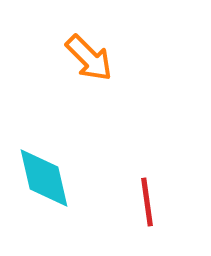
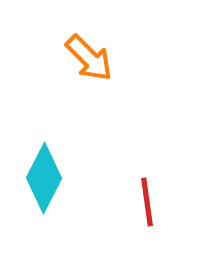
cyan diamond: rotated 40 degrees clockwise
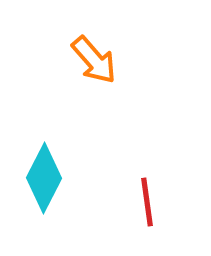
orange arrow: moved 5 px right, 2 px down; rotated 4 degrees clockwise
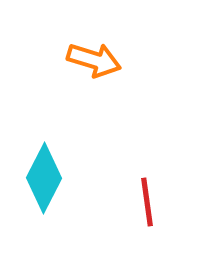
orange arrow: rotated 32 degrees counterclockwise
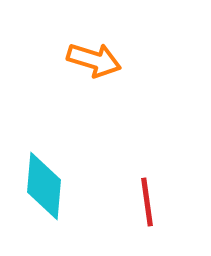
cyan diamond: moved 8 px down; rotated 22 degrees counterclockwise
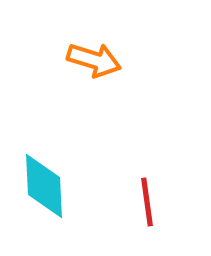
cyan diamond: rotated 8 degrees counterclockwise
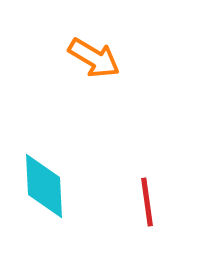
orange arrow: moved 2 px up; rotated 14 degrees clockwise
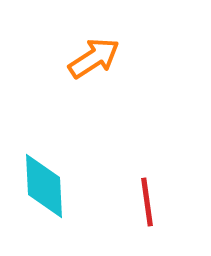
orange arrow: rotated 64 degrees counterclockwise
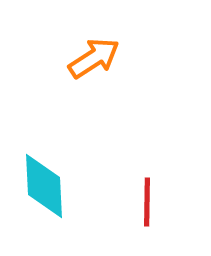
red line: rotated 9 degrees clockwise
